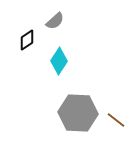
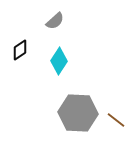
black diamond: moved 7 px left, 10 px down
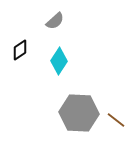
gray hexagon: moved 1 px right
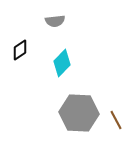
gray semicircle: rotated 36 degrees clockwise
cyan diamond: moved 3 px right, 2 px down; rotated 12 degrees clockwise
brown line: rotated 24 degrees clockwise
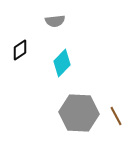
brown line: moved 4 px up
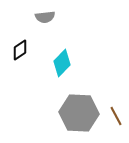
gray semicircle: moved 10 px left, 4 px up
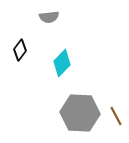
gray semicircle: moved 4 px right
black diamond: rotated 20 degrees counterclockwise
gray hexagon: moved 1 px right
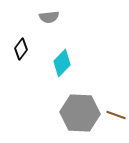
black diamond: moved 1 px right, 1 px up
brown line: moved 1 px up; rotated 42 degrees counterclockwise
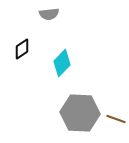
gray semicircle: moved 3 px up
black diamond: moved 1 px right; rotated 20 degrees clockwise
brown line: moved 4 px down
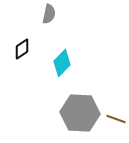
gray semicircle: rotated 72 degrees counterclockwise
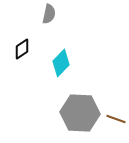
cyan diamond: moved 1 px left
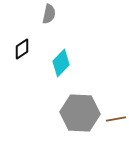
brown line: rotated 30 degrees counterclockwise
